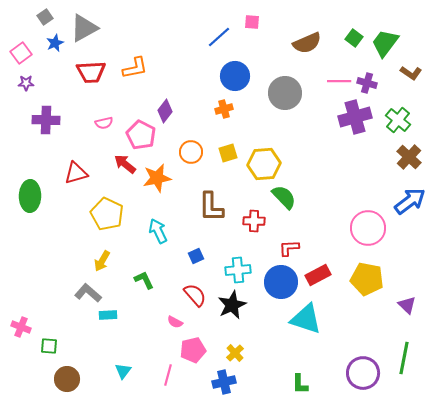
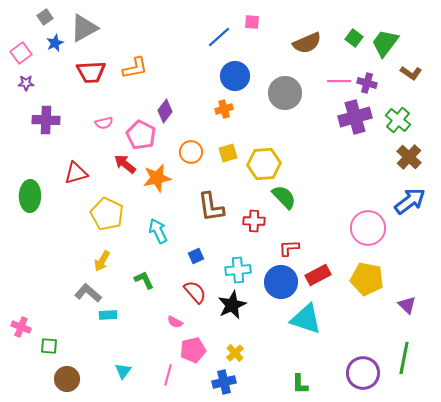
brown L-shape at (211, 207): rotated 8 degrees counterclockwise
red semicircle at (195, 295): moved 3 px up
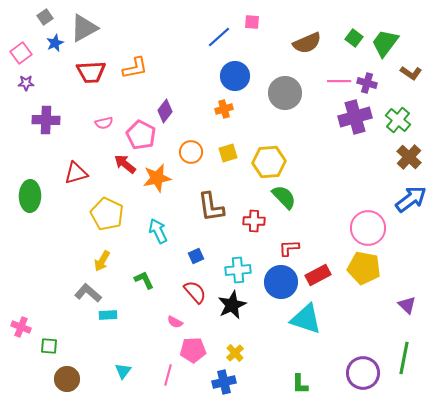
yellow hexagon at (264, 164): moved 5 px right, 2 px up
blue arrow at (410, 201): moved 1 px right, 2 px up
yellow pentagon at (367, 279): moved 3 px left, 11 px up
pink pentagon at (193, 350): rotated 10 degrees clockwise
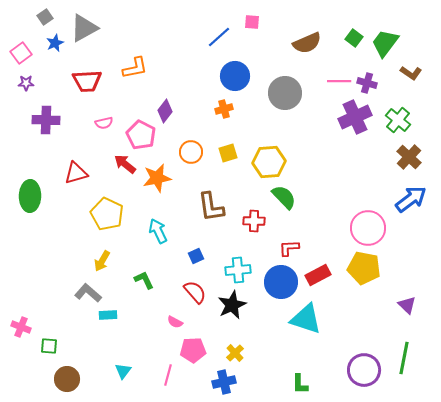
red trapezoid at (91, 72): moved 4 px left, 9 px down
purple cross at (355, 117): rotated 8 degrees counterclockwise
purple circle at (363, 373): moved 1 px right, 3 px up
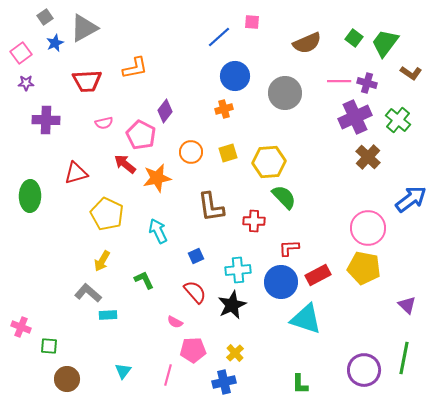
brown cross at (409, 157): moved 41 px left
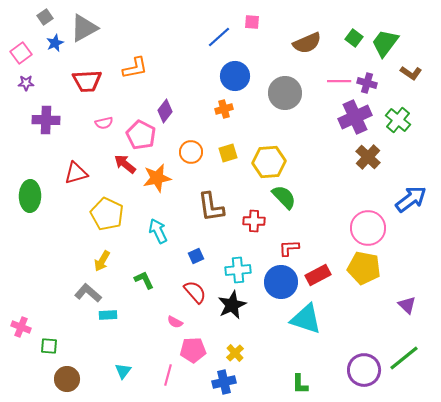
green line at (404, 358): rotated 40 degrees clockwise
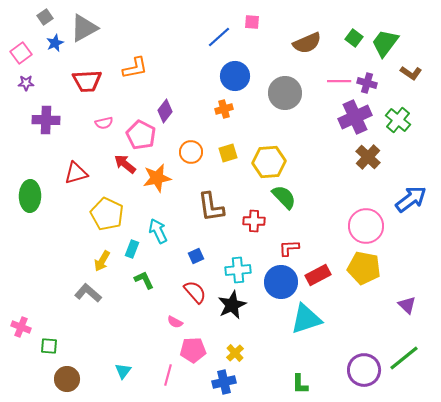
pink circle at (368, 228): moved 2 px left, 2 px up
cyan rectangle at (108, 315): moved 24 px right, 66 px up; rotated 66 degrees counterclockwise
cyan triangle at (306, 319): rotated 36 degrees counterclockwise
